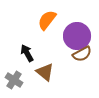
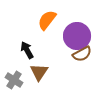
black arrow: moved 3 px up
brown triangle: moved 6 px left; rotated 24 degrees clockwise
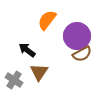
black arrow: rotated 24 degrees counterclockwise
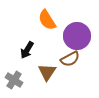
orange semicircle: rotated 70 degrees counterclockwise
black arrow: rotated 96 degrees counterclockwise
brown semicircle: moved 12 px left, 5 px down
brown triangle: moved 8 px right
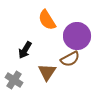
black arrow: moved 2 px left
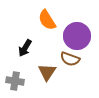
black arrow: moved 2 px up
brown semicircle: rotated 48 degrees clockwise
gray cross: moved 1 px right, 1 px down; rotated 24 degrees counterclockwise
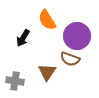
black arrow: moved 2 px left, 10 px up
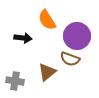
black arrow: rotated 114 degrees counterclockwise
brown triangle: rotated 18 degrees clockwise
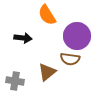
orange semicircle: moved 5 px up
brown semicircle: rotated 12 degrees counterclockwise
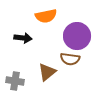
orange semicircle: moved 1 px left, 1 px down; rotated 70 degrees counterclockwise
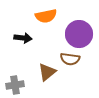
purple circle: moved 2 px right, 2 px up
gray cross: moved 4 px down; rotated 18 degrees counterclockwise
